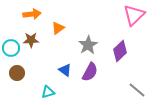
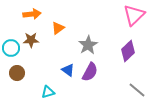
purple diamond: moved 8 px right
blue triangle: moved 3 px right
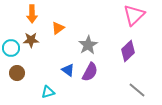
orange arrow: rotated 96 degrees clockwise
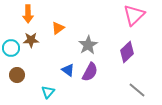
orange arrow: moved 4 px left
purple diamond: moved 1 px left, 1 px down
brown circle: moved 2 px down
cyan triangle: rotated 32 degrees counterclockwise
